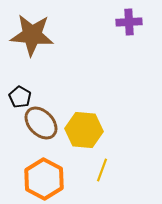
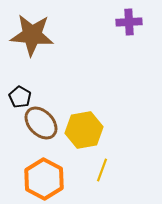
yellow hexagon: rotated 15 degrees counterclockwise
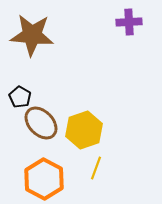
yellow hexagon: rotated 9 degrees counterclockwise
yellow line: moved 6 px left, 2 px up
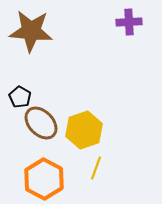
brown star: moved 1 px left, 4 px up
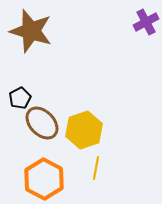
purple cross: moved 17 px right; rotated 25 degrees counterclockwise
brown star: rotated 12 degrees clockwise
black pentagon: moved 1 px down; rotated 15 degrees clockwise
brown ellipse: moved 1 px right
yellow line: rotated 10 degrees counterclockwise
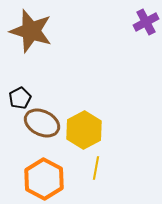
brown ellipse: rotated 20 degrees counterclockwise
yellow hexagon: rotated 9 degrees counterclockwise
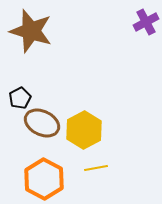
yellow line: rotated 70 degrees clockwise
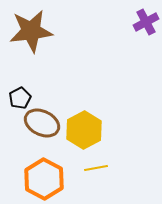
brown star: rotated 24 degrees counterclockwise
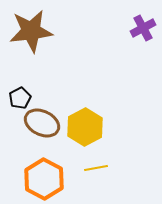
purple cross: moved 3 px left, 6 px down
yellow hexagon: moved 1 px right, 3 px up
